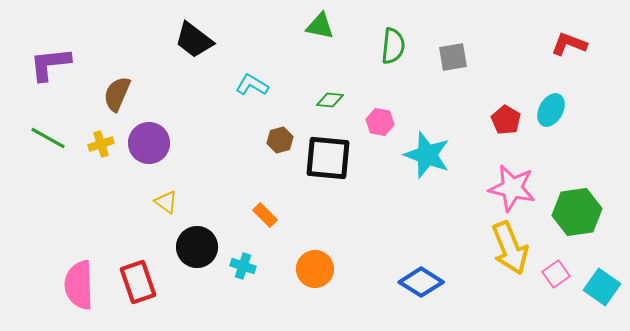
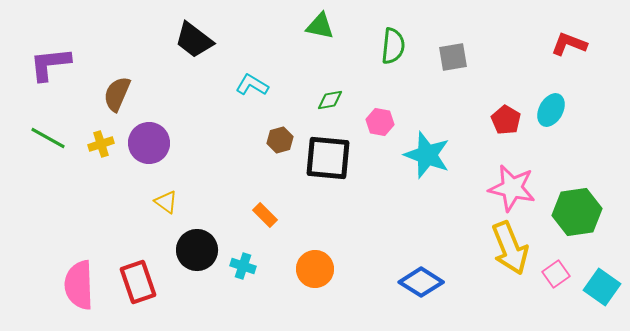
green diamond: rotated 16 degrees counterclockwise
black circle: moved 3 px down
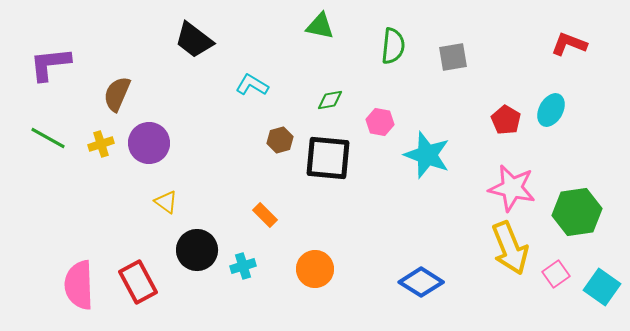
cyan cross: rotated 35 degrees counterclockwise
red rectangle: rotated 9 degrees counterclockwise
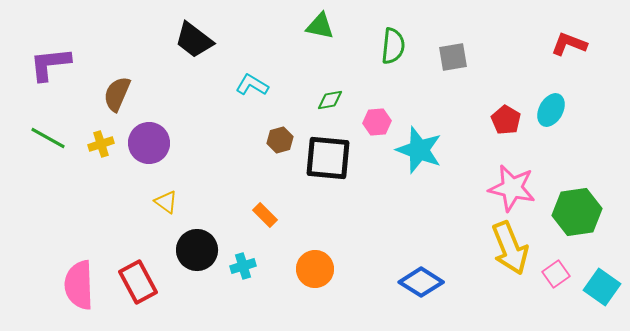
pink hexagon: moved 3 px left; rotated 16 degrees counterclockwise
cyan star: moved 8 px left, 5 px up
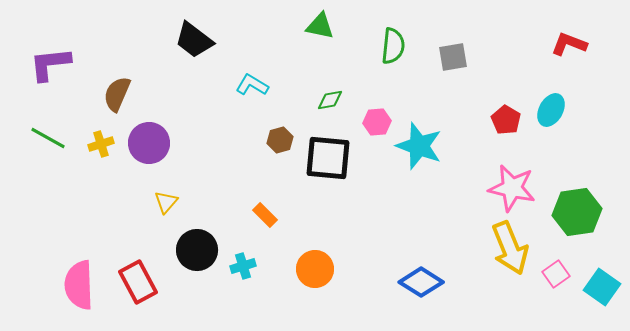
cyan star: moved 4 px up
yellow triangle: rotated 35 degrees clockwise
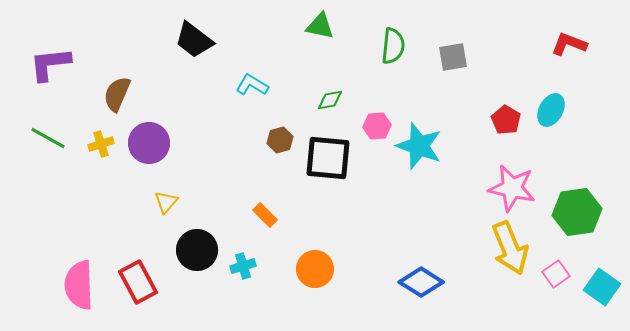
pink hexagon: moved 4 px down
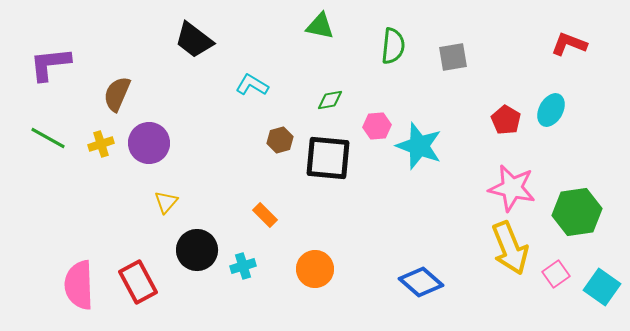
blue diamond: rotated 9 degrees clockwise
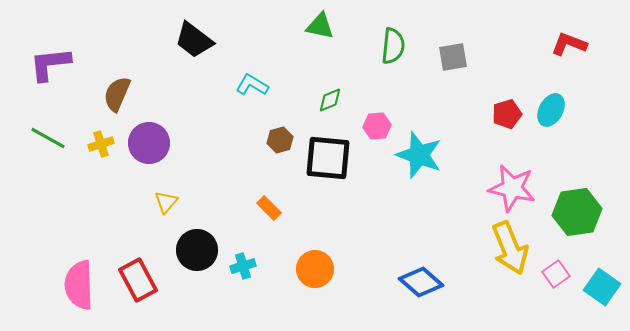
green diamond: rotated 12 degrees counterclockwise
red pentagon: moved 1 px right, 6 px up; rotated 24 degrees clockwise
cyan star: moved 9 px down
orange rectangle: moved 4 px right, 7 px up
red rectangle: moved 2 px up
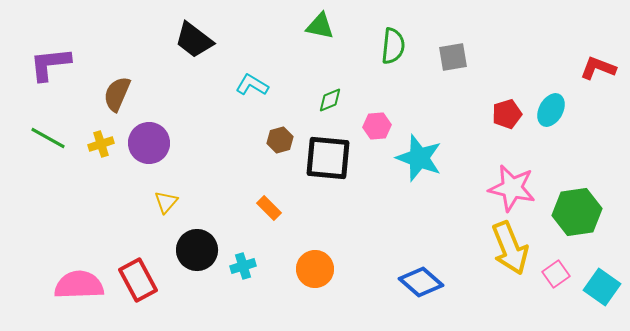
red L-shape: moved 29 px right, 24 px down
cyan star: moved 3 px down
pink semicircle: rotated 90 degrees clockwise
